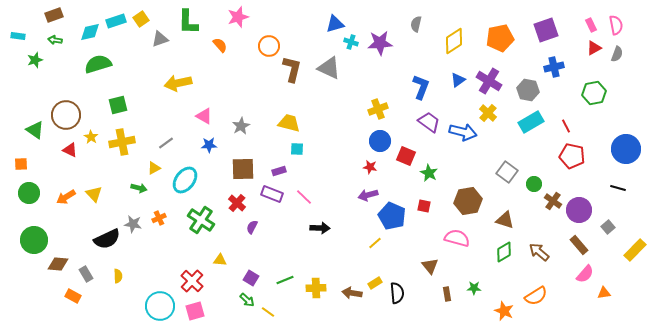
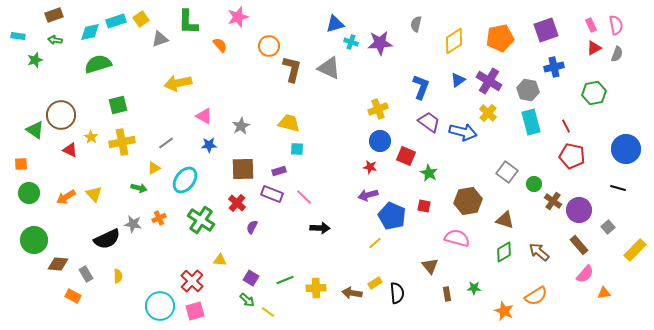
brown circle at (66, 115): moved 5 px left
cyan rectangle at (531, 122): rotated 75 degrees counterclockwise
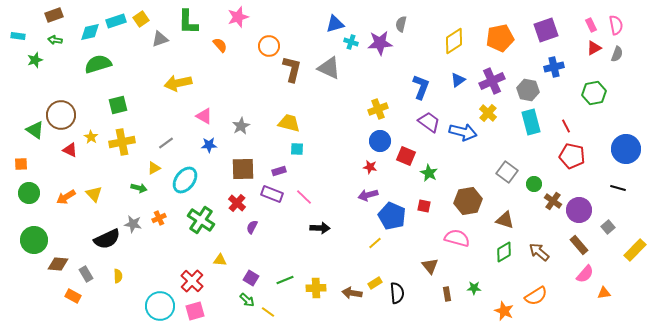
gray semicircle at (416, 24): moved 15 px left
purple cross at (489, 81): moved 3 px right; rotated 35 degrees clockwise
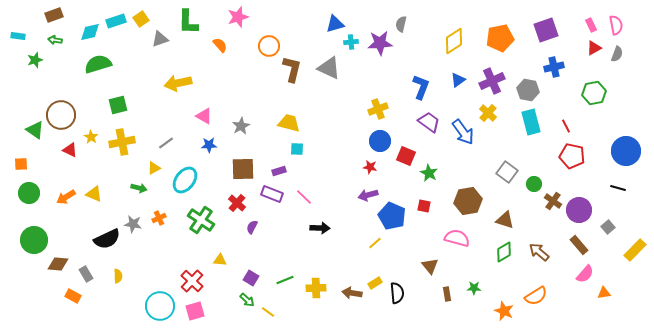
cyan cross at (351, 42): rotated 24 degrees counterclockwise
blue arrow at (463, 132): rotated 40 degrees clockwise
blue circle at (626, 149): moved 2 px down
yellow triangle at (94, 194): rotated 24 degrees counterclockwise
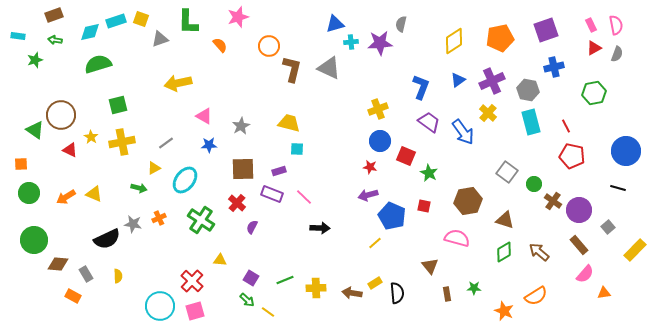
yellow square at (141, 19): rotated 35 degrees counterclockwise
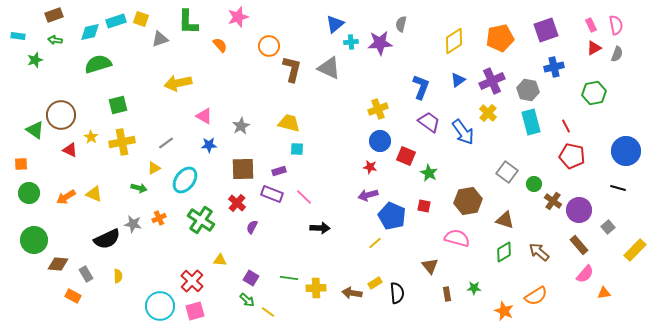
blue triangle at (335, 24): rotated 24 degrees counterclockwise
green line at (285, 280): moved 4 px right, 2 px up; rotated 30 degrees clockwise
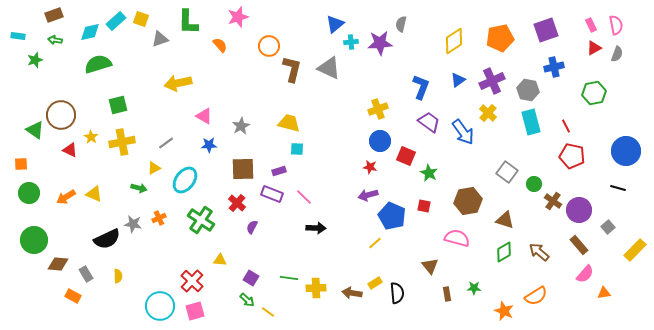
cyan rectangle at (116, 21): rotated 24 degrees counterclockwise
black arrow at (320, 228): moved 4 px left
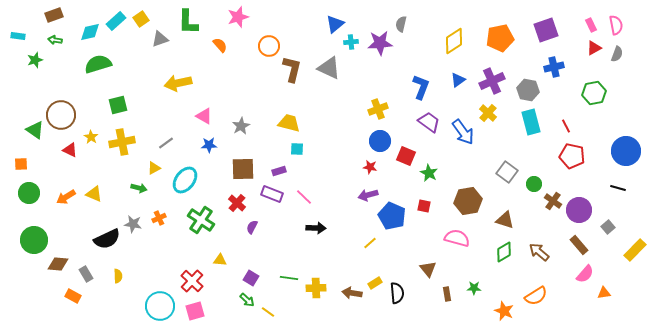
yellow square at (141, 19): rotated 35 degrees clockwise
yellow line at (375, 243): moved 5 px left
brown triangle at (430, 266): moved 2 px left, 3 px down
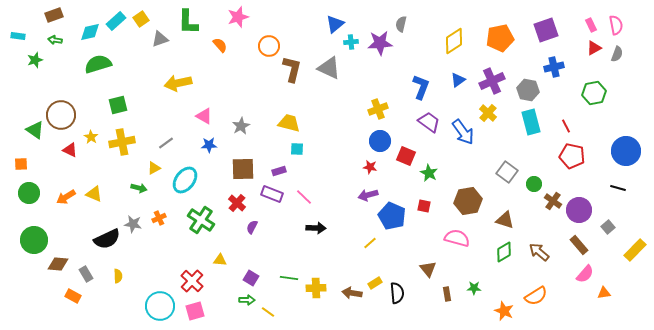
green arrow at (247, 300): rotated 42 degrees counterclockwise
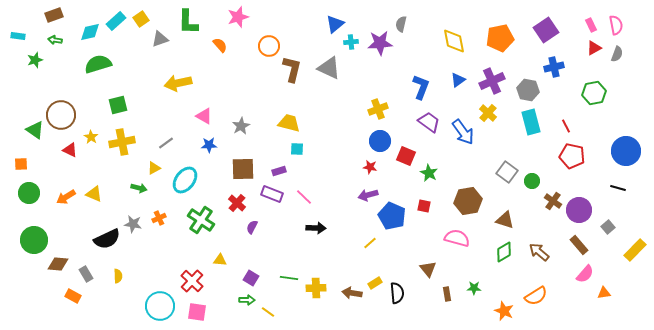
purple square at (546, 30): rotated 15 degrees counterclockwise
yellow diamond at (454, 41): rotated 68 degrees counterclockwise
green circle at (534, 184): moved 2 px left, 3 px up
pink square at (195, 311): moved 2 px right, 1 px down; rotated 24 degrees clockwise
